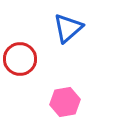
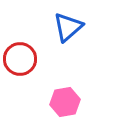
blue triangle: moved 1 px up
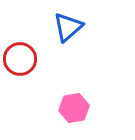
pink hexagon: moved 9 px right, 6 px down
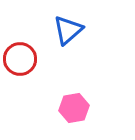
blue triangle: moved 3 px down
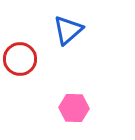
pink hexagon: rotated 12 degrees clockwise
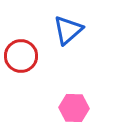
red circle: moved 1 px right, 3 px up
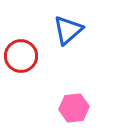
pink hexagon: rotated 8 degrees counterclockwise
